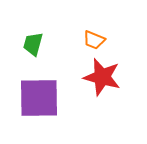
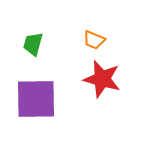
red star: moved 2 px down
purple square: moved 3 px left, 1 px down
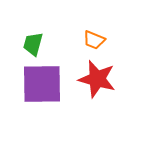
red star: moved 5 px left
purple square: moved 6 px right, 15 px up
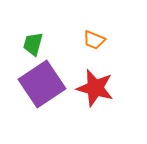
red star: moved 2 px left, 9 px down
purple square: rotated 33 degrees counterclockwise
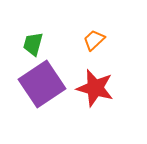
orange trapezoid: rotated 115 degrees clockwise
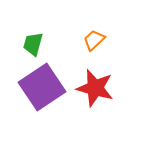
purple square: moved 3 px down
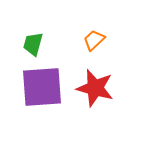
purple square: rotated 30 degrees clockwise
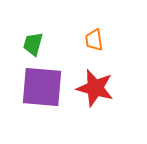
orange trapezoid: rotated 55 degrees counterclockwise
purple square: rotated 9 degrees clockwise
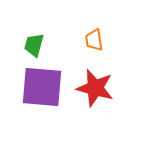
green trapezoid: moved 1 px right, 1 px down
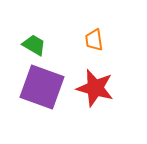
green trapezoid: rotated 105 degrees clockwise
purple square: rotated 15 degrees clockwise
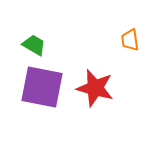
orange trapezoid: moved 36 px right
purple square: rotated 9 degrees counterclockwise
